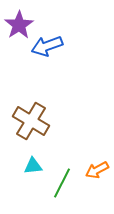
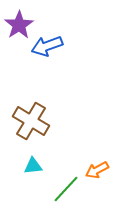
green line: moved 4 px right, 6 px down; rotated 16 degrees clockwise
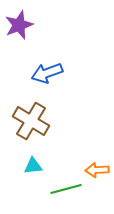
purple star: rotated 12 degrees clockwise
blue arrow: moved 27 px down
orange arrow: rotated 25 degrees clockwise
green line: rotated 32 degrees clockwise
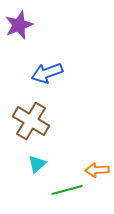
cyan triangle: moved 4 px right, 2 px up; rotated 36 degrees counterclockwise
green line: moved 1 px right, 1 px down
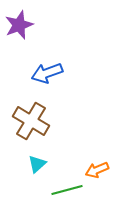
orange arrow: rotated 20 degrees counterclockwise
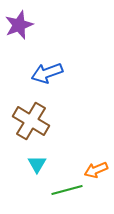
cyan triangle: rotated 18 degrees counterclockwise
orange arrow: moved 1 px left
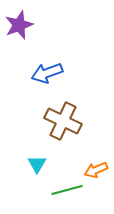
brown cross: moved 32 px right; rotated 6 degrees counterclockwise
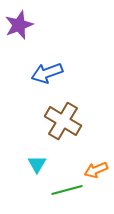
brown cross: rotated 6 degrees clockwise
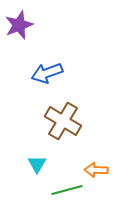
orange arrow: rotated 25 degrees clockwise
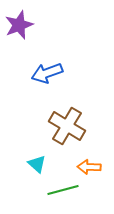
brown cross: moved 4 px right, 5 px down
cyan triangle: rotated 18 degrees counterclockwise
orange arrow: moved 7 px left, 3 px up
green line: moved 4 px left
